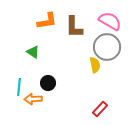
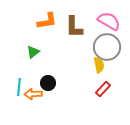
pink semicircle: moved 1 px left
green triangle: rotated 48 degrees clockwise
yellow semicircle: moved 4 px right
orange arrow: moved 5 px up
red rectangle: moved 3 px right, 20 px up
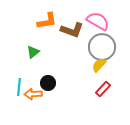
pink semicircle: moved 11 px left
brown L-shape: moved 2 px left, 3 px down; rotated 70 degrees counterclockwise
gray circle: moved 5 px left
yellow semicircle: rotated 126 degrees counterclockwise
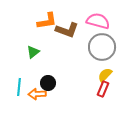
pink semicircle: rotated 15 degrees counterclockwise
brown L-shape: moved 5 px left
yellow semicircle: moved 6 px right, 10 px down
red rectangle: rotated 21 degrees counterclockwise
orange arrow: moved 4 px right
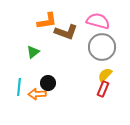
brown L-shape: moved 1 px left, 2 px down
